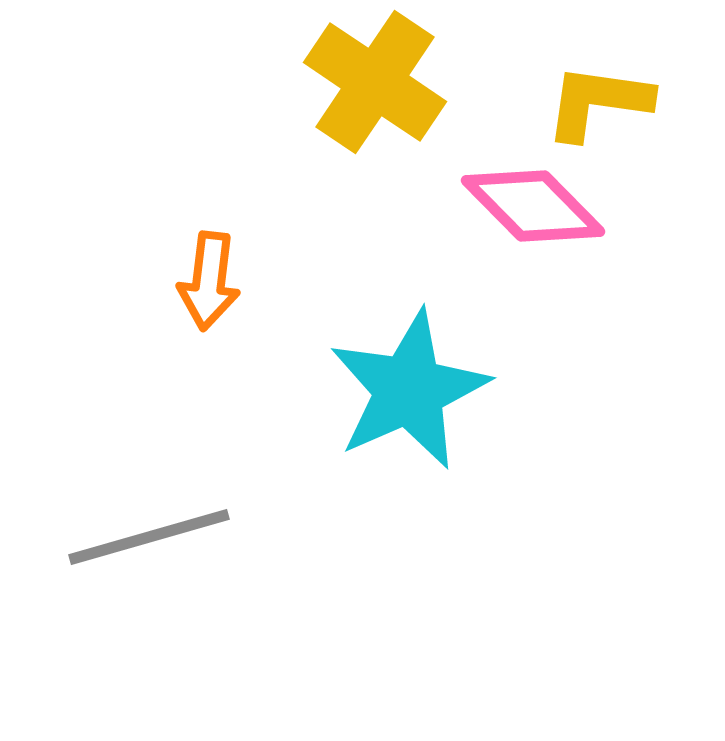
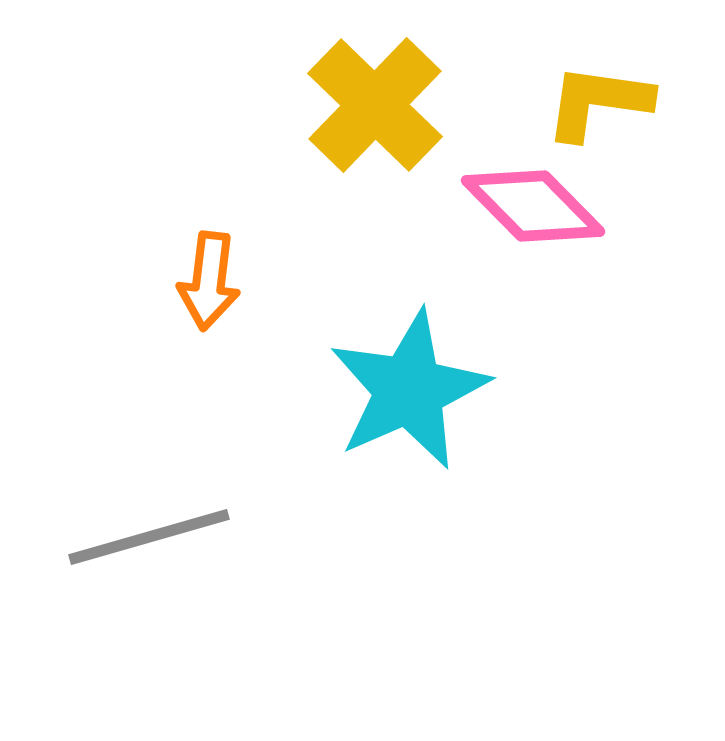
yellow cross: moved 23 px down; rotated 10 degrees clockwise
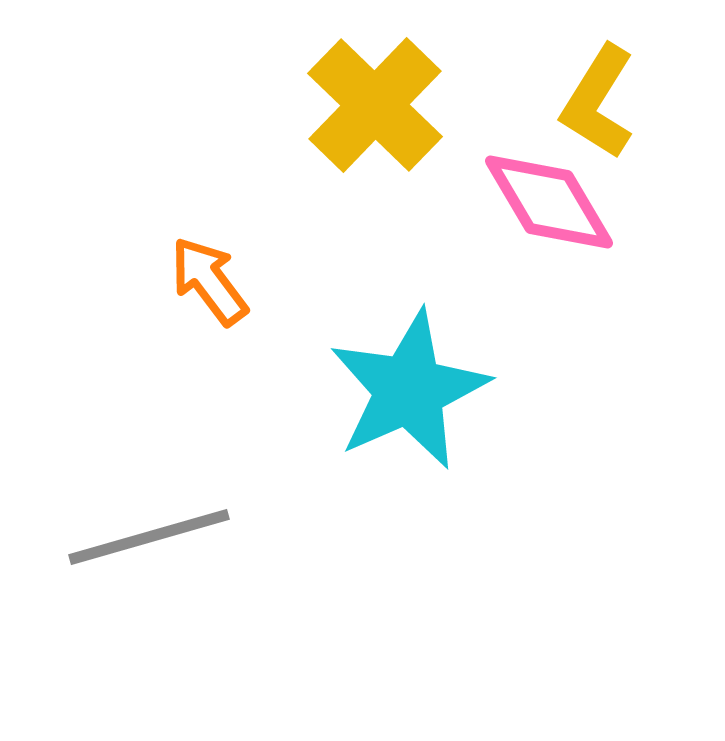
yellow L-shape: rotated 66 degrees counterclockwise
pink diamond: moved 16 px right, 4 px up; rotated 14 degrees clockwise
orange arrow: rotated 136 degrees clockwise
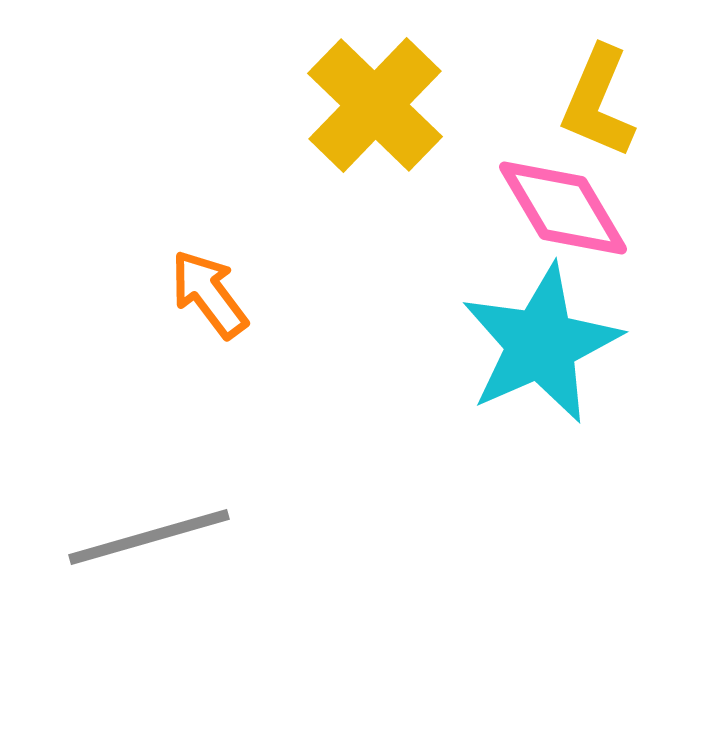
yellow L-shape: rotated 9 degrees counterclockwise
pink diamond: moved 14 px right, 6 px down
orange arrow: moved 13 px down
cyan star: moved 132 px right, 46 px up
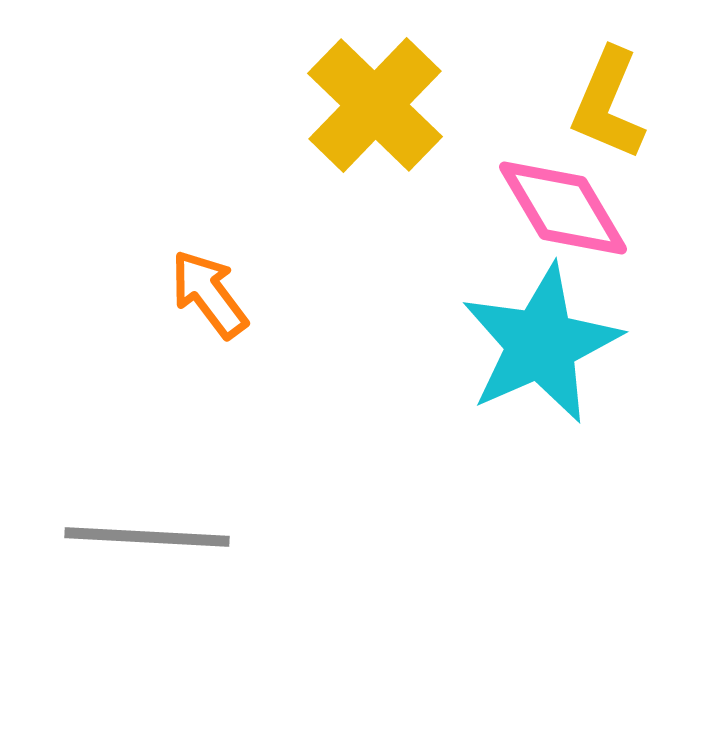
yellow L-shape: moved 10 px right, 2 px down
gray line: moved 2 px left; rotated 19 degrees clockwise
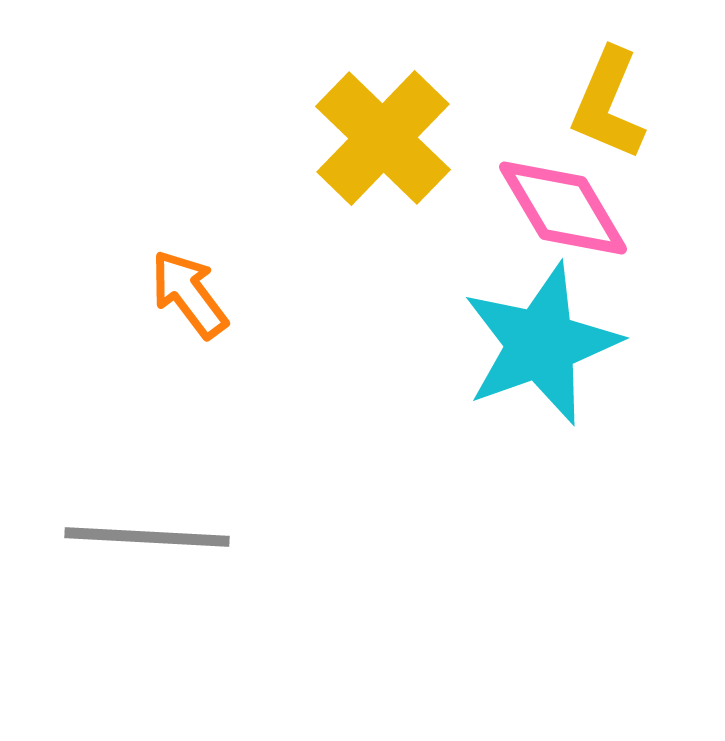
yellow cross: moved 8 px right, 33 px down
orange arrow: moved 20 px left
cyan star: rotated 4 degrees clockwise
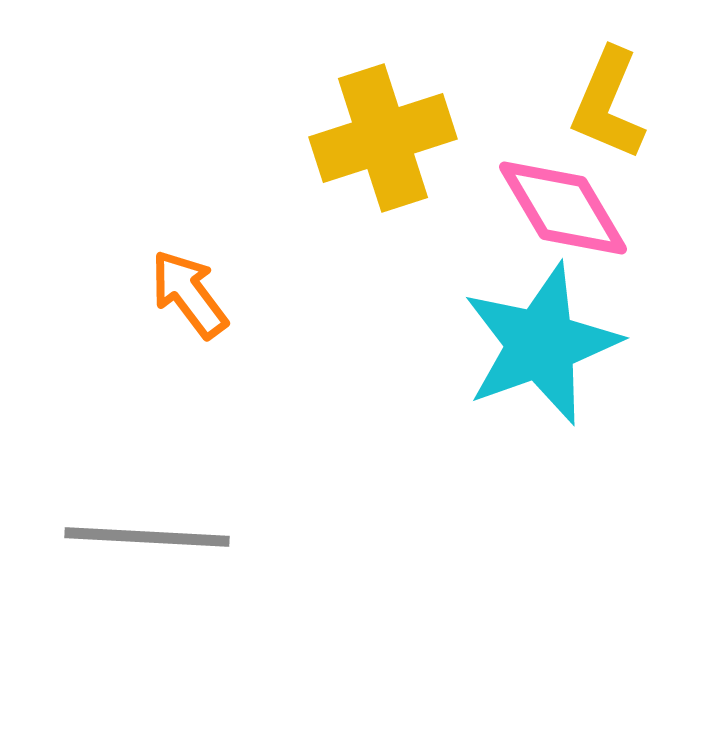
yellow cross: rotated 28 degrees clockwise
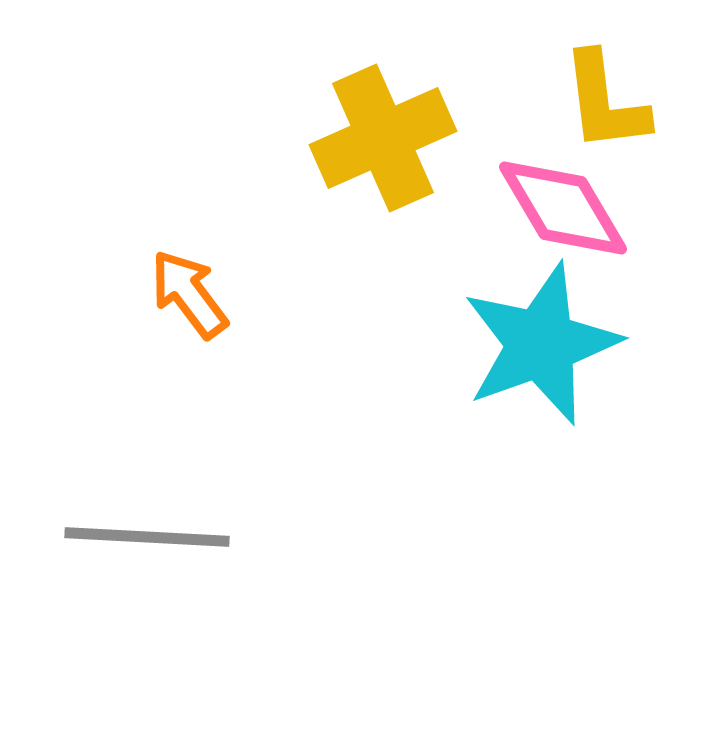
yellow L-shape: moved 3 px left, 2 px up; rotated 30 degrees counterclockwise
yellow cross: rotated 6 degrees counterclockwise
